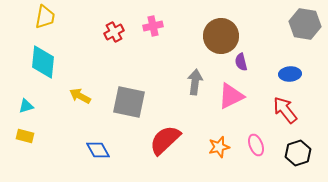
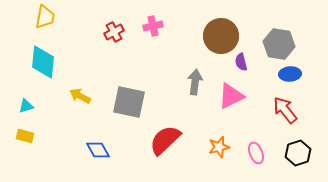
gray hexagon: moved 26 px left, 20 px down
pink ellipse: moved 8 px down
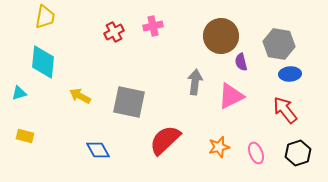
cyan triangle: moved 7 px left, 13 px up
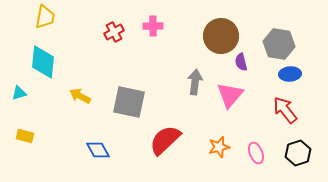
pink cross: rotated 12 degrees clockwise
pink triangle: moved 1 px left, 1 px up; rotated 24 degrees counterclockwise
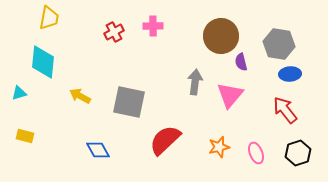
yellow trapezoid: moved 4 px right, 1 px down
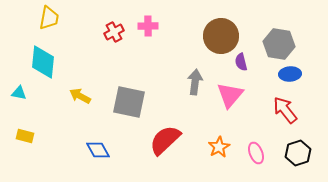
pink cross: moved 5 px left
cyan triangle: rotated 28 degrees clockwise
orange star: rotated 15 degrees counterclockwise
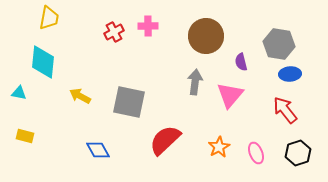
brown circle: moved 15 px left
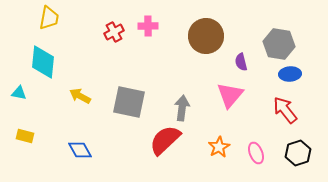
gray arrow: moved 13 px left, 26 px down
blue diamond: moved 18 px left
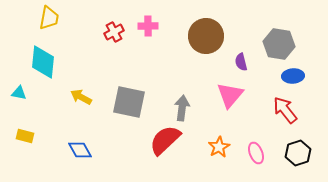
blue ellipse: moved 3 px right, 2 px down
yellow arrow: moved 1 px right, 1 px down
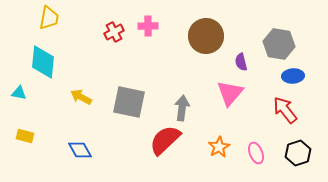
pink triangle: moved 2 px up
